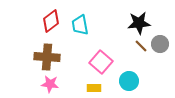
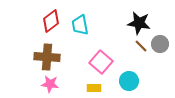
black star: rotated 15 degrees clockwise
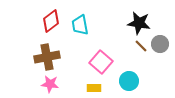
brown cross: rotated 15 degrees counterclockwise
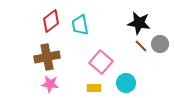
cyan circle: moved 3 px left, 2 px down
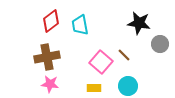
brown line: moved 17 px left, 9 px down
cyan circle: moved 2 px right, 3 px down
